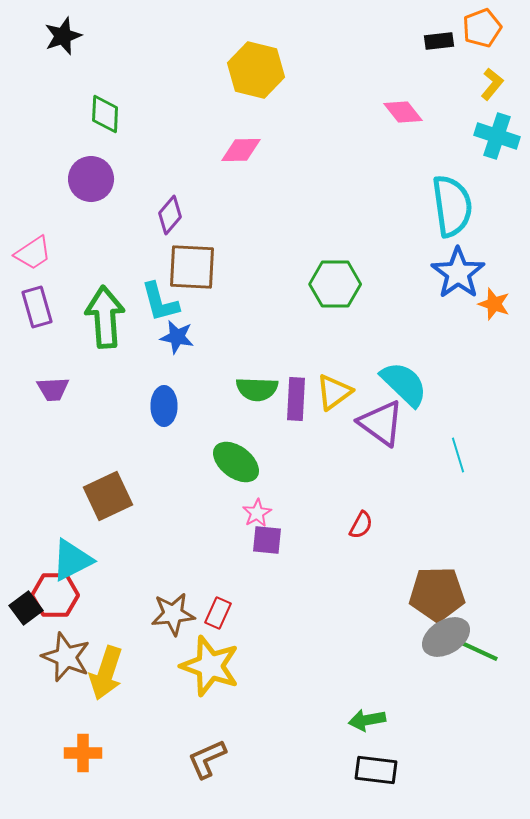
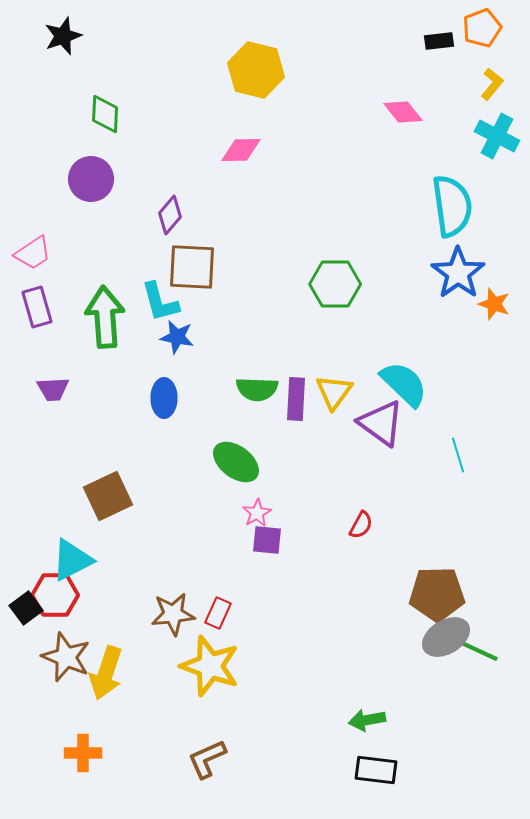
cyan cross at (497, 136): rotated 9 degrees clockwise
yellow triangle at (334, 392): rotated 18 degrees counterclockwise
blue ellipse at (164, 406): moved 8 px up
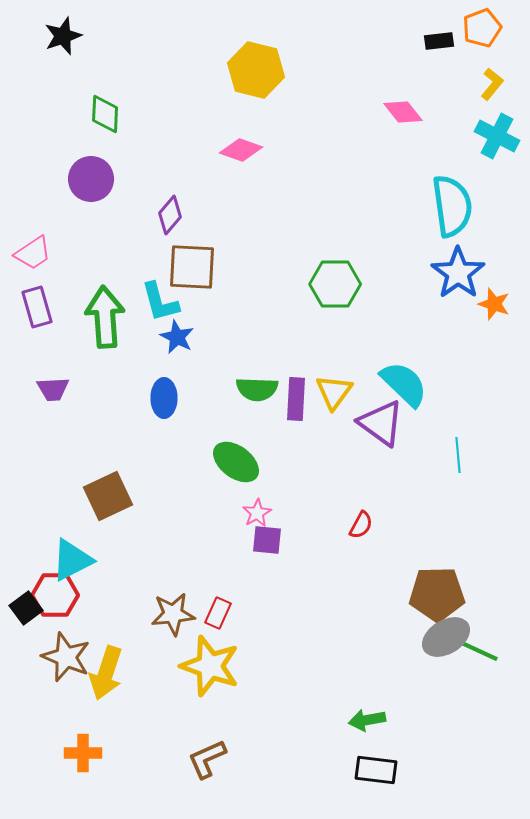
pink diamond at (241, 150): rotated 21 degrees clockwise
blue star at (177, 337): rotated 16 degrees clockwise
cyan line at (458, 455): rotated 12 degrees clockwise
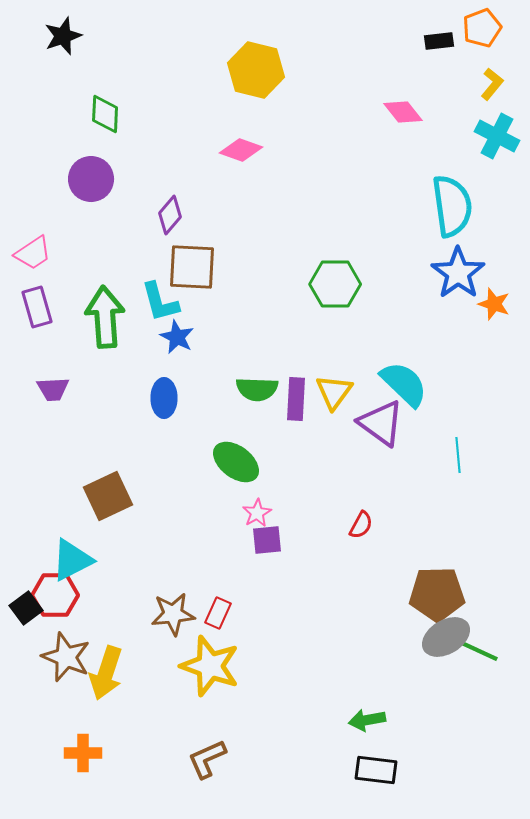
purple square at (267, 540): rotated 12 degrees counterclockwise
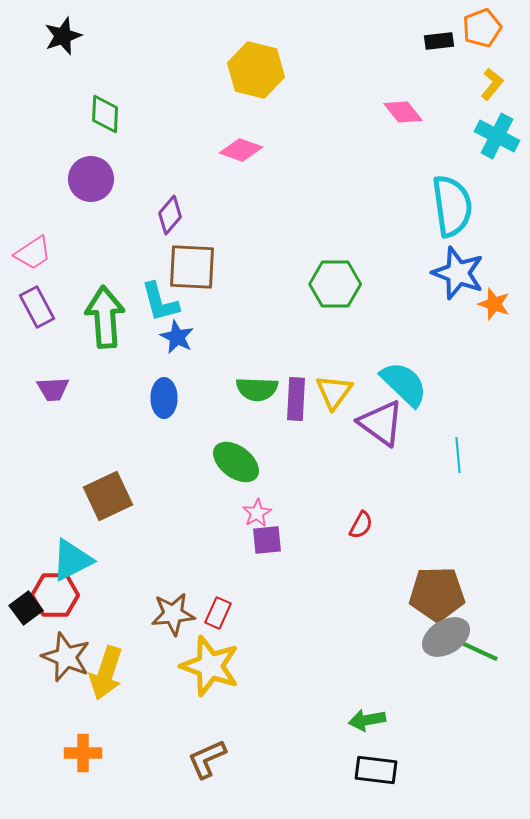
blue star at (458, 273): rotated 16 degrees counterclockwise
purple rectangle at (37, 307): rotated 12 degrees counterclockwise
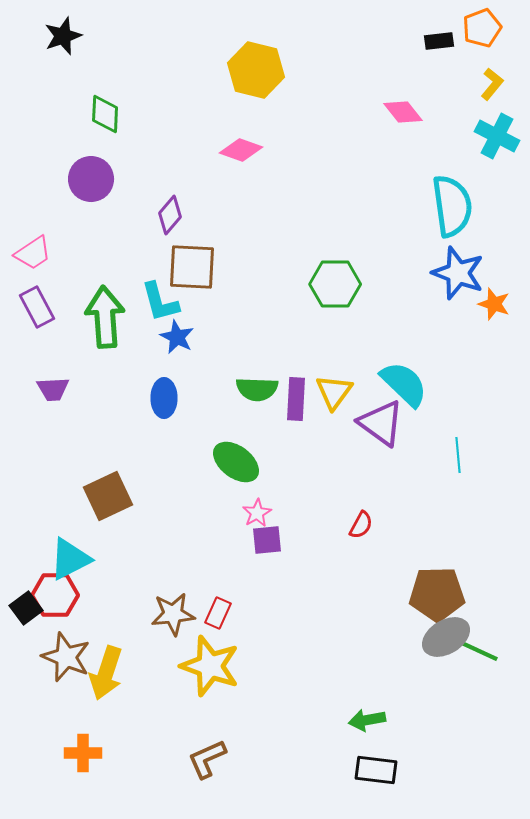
cyan triangle at (72, 560): moved 2 px left, 1 px up
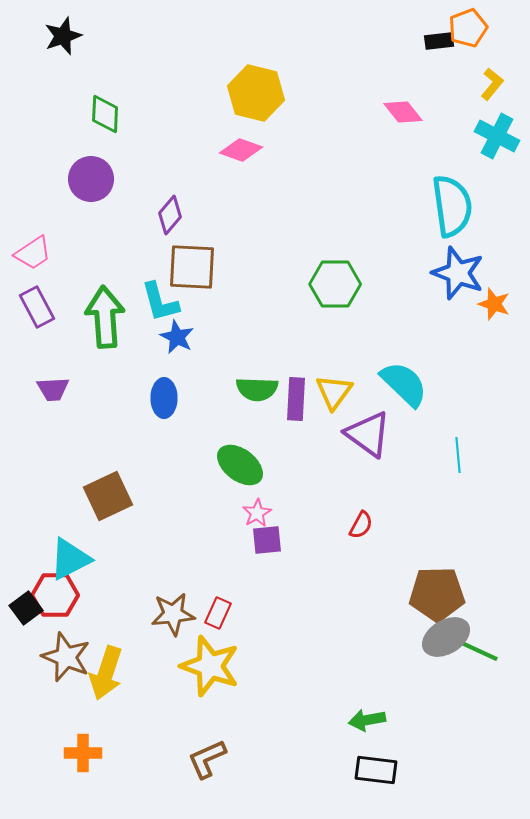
orange pentagon at (482, 28): moved 14 px left
yellow hexagon at (256, 70): moved 23 px down
purple triangle at (381, 423): moved 13 px left, 11 px down
green ellipse at (236, 462): moved 4 px right, 3 px down
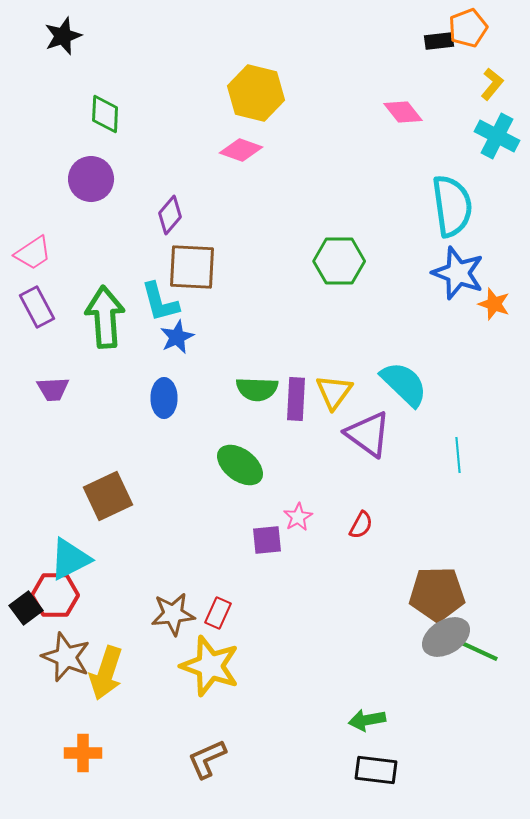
green hexagon at (335, 284): moved 4 px right, 23 px up
blue star at (177, 337): rotated 20 degrees clockwise
pink star at (257, 513): moved 41 px right, 4 px down
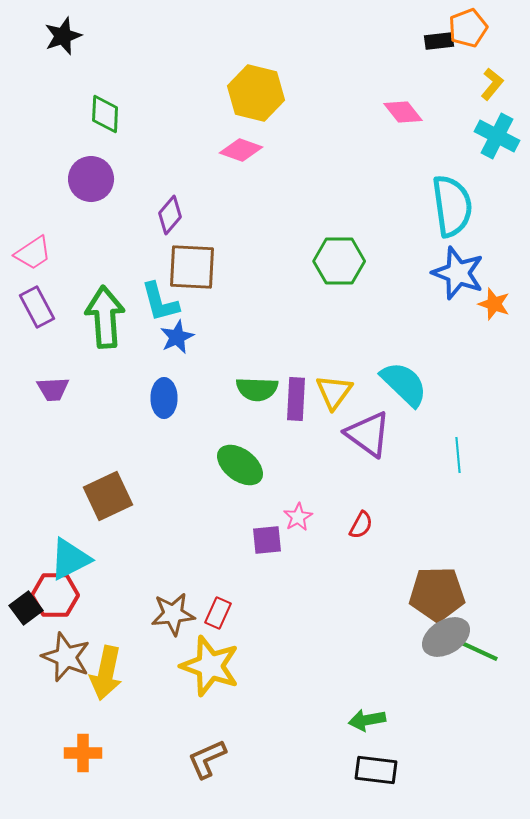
yellow arrow at (106, 673): rotated 6 degrees counterclockwise
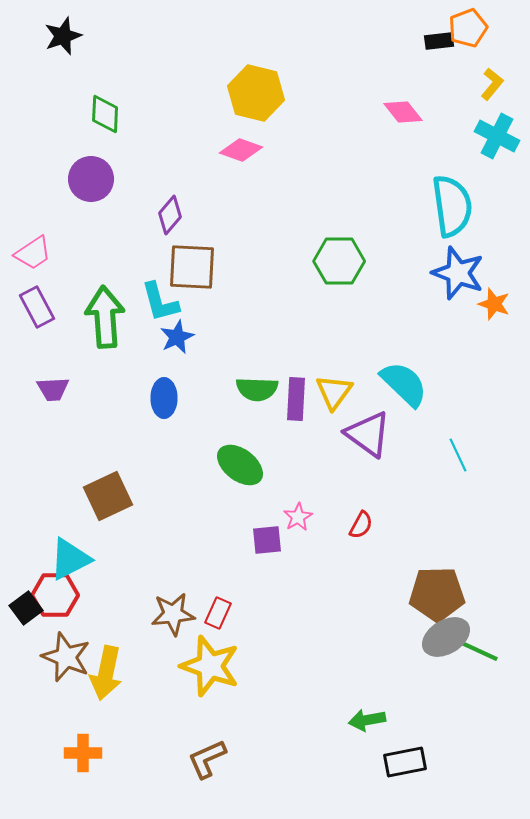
cyan line at (458, 455): rotated 20 degrees counterclockwise
black rectangle at (376, 770): moved 29 px right, 8 px up; rotated 18 degrees counterclockwise
